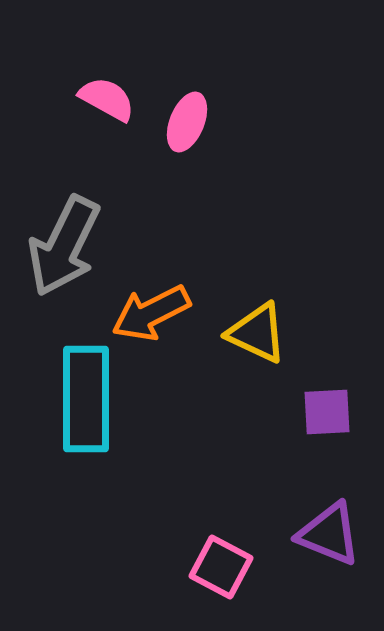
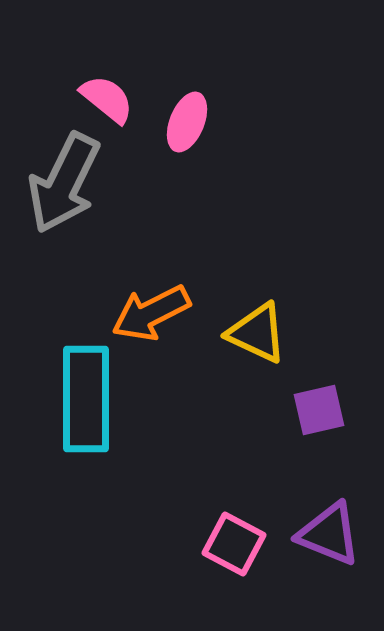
pink semicircle: rotated 10 degrees clockwise
gray arrow: moved 63 px up
purple square: moved 8 px left, 2 px up; rotated 10 degrees counterclockwise
pink square: moved 13 px right, 23 px up
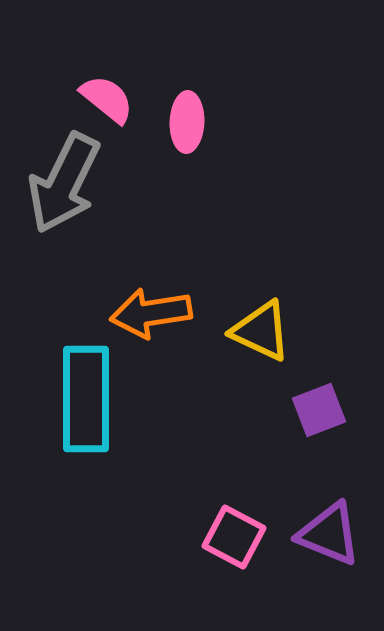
pink ellipse: rotated 20 degrees counterclockwise
orange arrow: rotated 18 degrees clockwise
yellow triangle: moved 4 px right, 2 px up
purple square: rotated 8 degrees counterclockwise
pink square: moved 7 px up
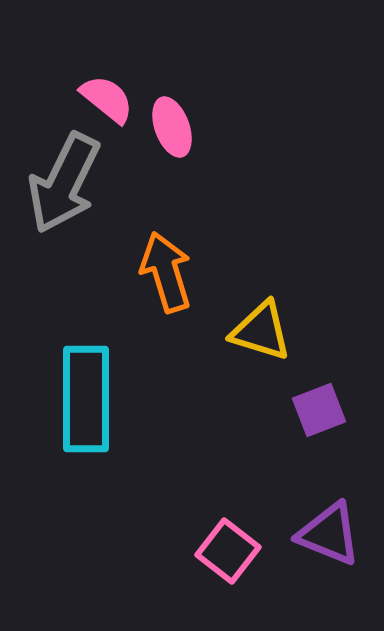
pink ellipse: moved 15 px left, 5 px down; rotated 22 degrees counterclockwise
orange arrow: moved 15 px right, 41 px up; rotated 82 degrees clockwise
yellow triangle: rotated 8 degrees counterclockwise
pink square: moved 6 px left, 14 px down; rotated 10 degrees clockwise
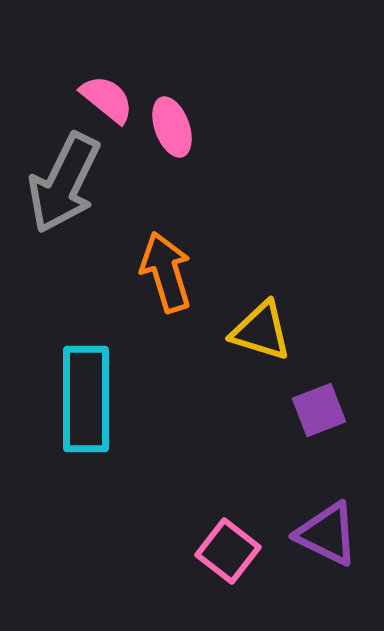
purple triangle: moved 2 px left; rotated 4 degrees clockwise
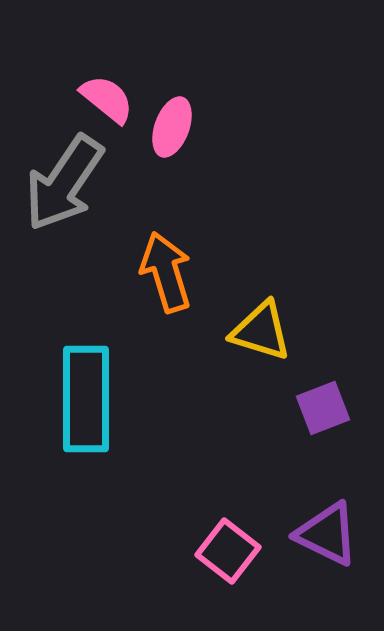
pink ellipse: rotated 40 degrees clockwise
gray arrow: rotated 8 degrees clockwise
purple square: moved 4 px right, 2 px up
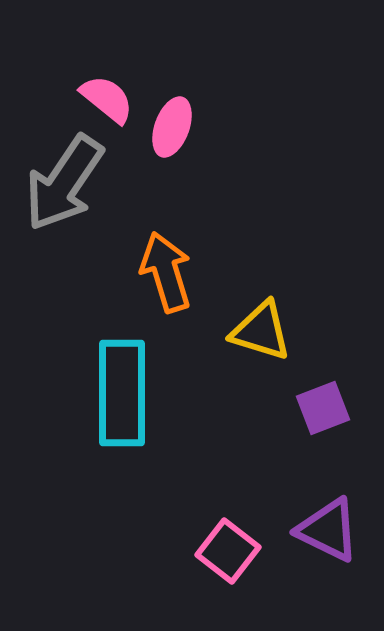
cyan rectangle: moved 36 px right, 6 px up
purple triangle: moved 1 px right, 4 px up
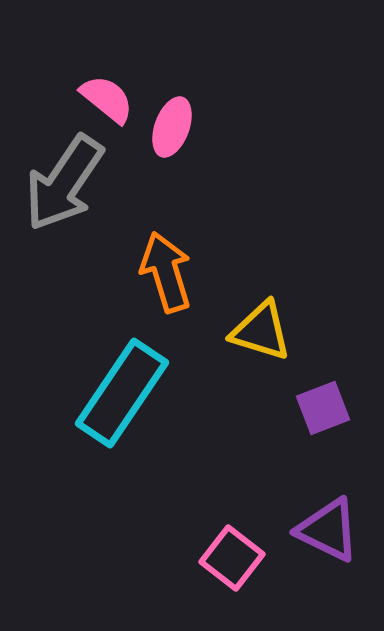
cyan rectangle: rotated 34 degrees clockwise
pink square: moved 4 px right, 7 px down
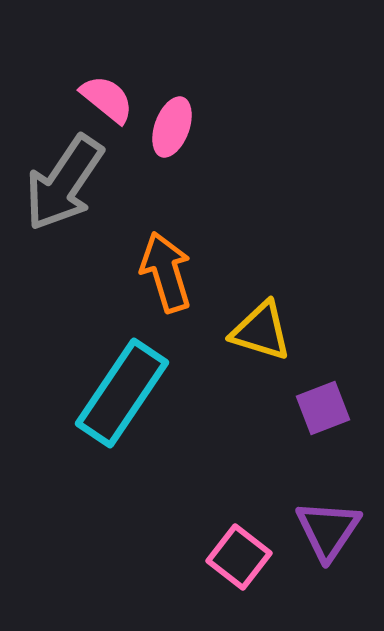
purple triangle: rotated 38 degrees clockwise
pink square: moved 7 px right, 1 px up
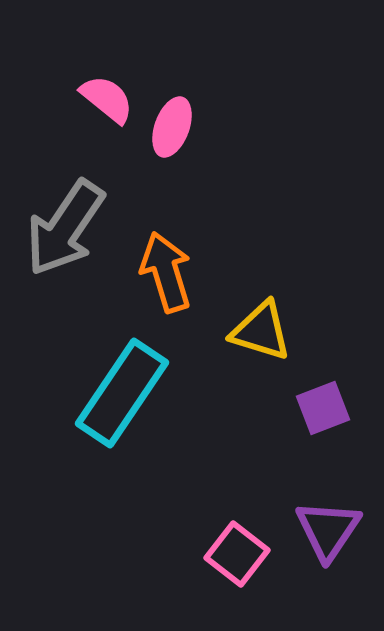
gray arrow: moved 1 px right, 45 px down
pink square: moved 2 px left, 3 px up
